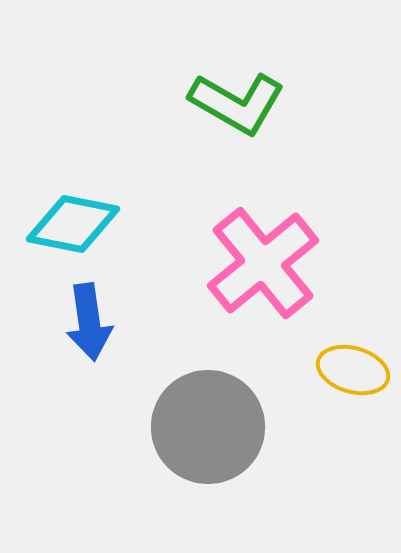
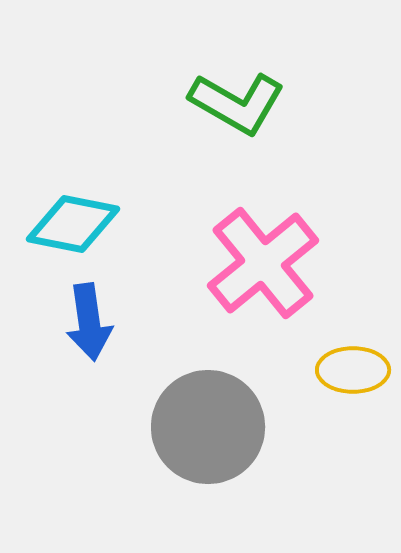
yellow ellipse: rotated 16 degrees counterclockwise
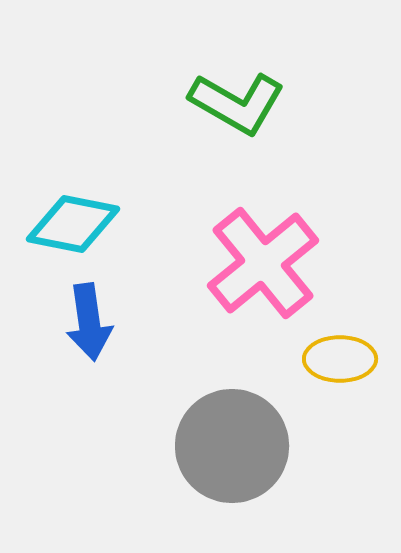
yellow ellipse: moved 13 px left, 11 px up
gray circle: moved 24 px right, 19 px down
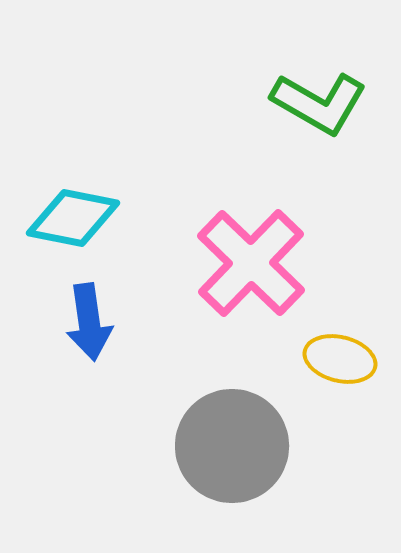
green L-shape: moved 82 px right
cyan diamond: moved 6 px up
pink cross: moved 12 px left; rotated 7 degrees counterclockwise
yellow ellipse: rotated 14 degrees clockwise
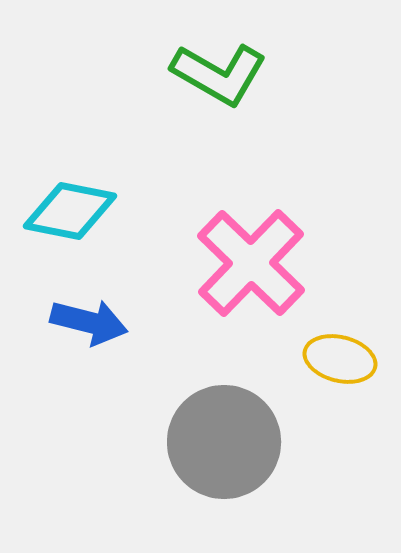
green L-shape: moved 100 px left, 29 px up
cyan diamond: moved 3 px left, 7 px up
blue arrow: rotated 68 degrees counterclockwise
gray circle: moved 8 px left, 4 px up
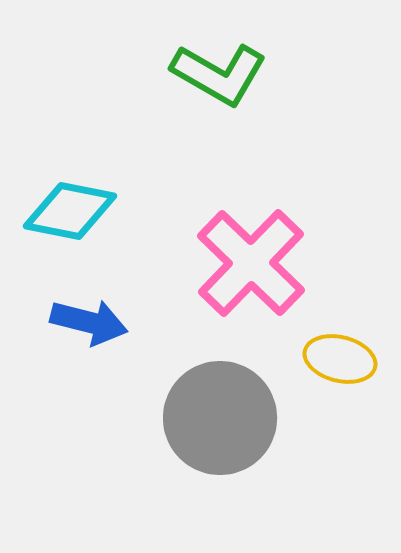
gray circle: moved 4 px left, 24 px up
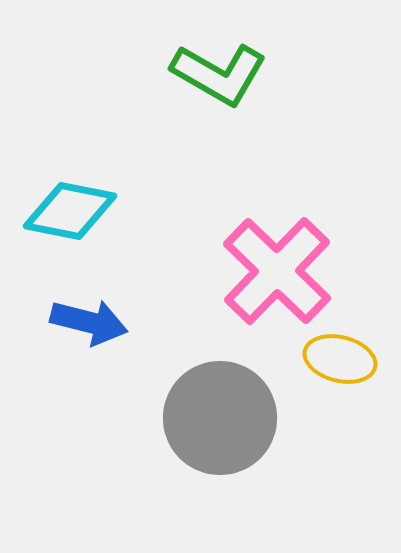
pink cross: moved 26 px right, 8 px down
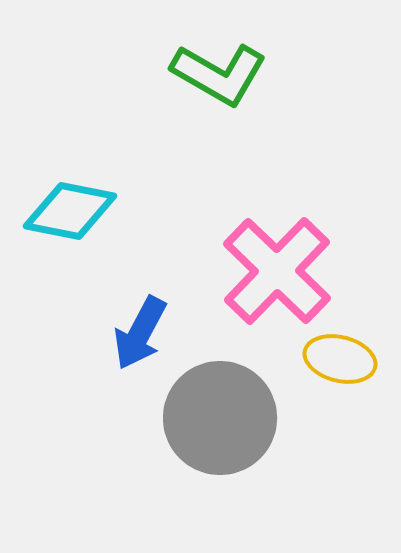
blue arrow: moved 51 px right, 11 px down; rotated 104 degrees clockwise
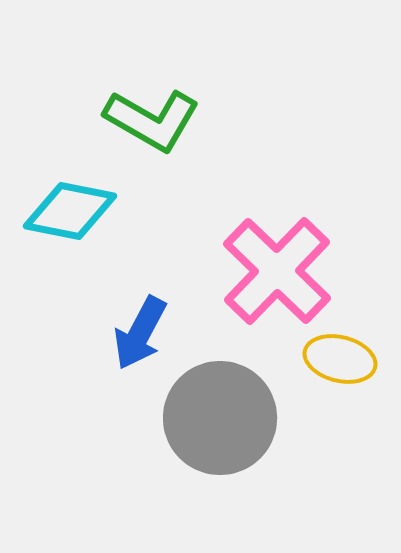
green L-shape: moved 67 px left, 46 px down
